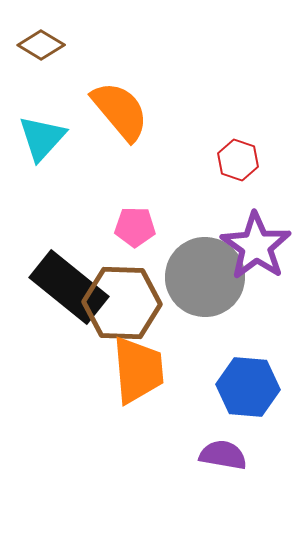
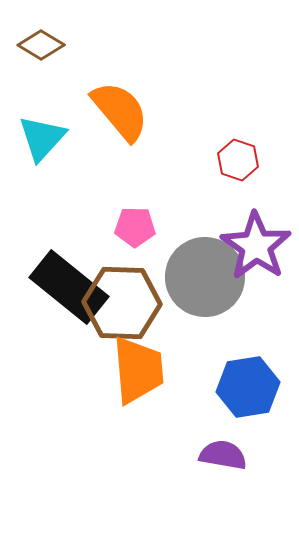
blue hexagon: rotated 14 degrees counterclockwise
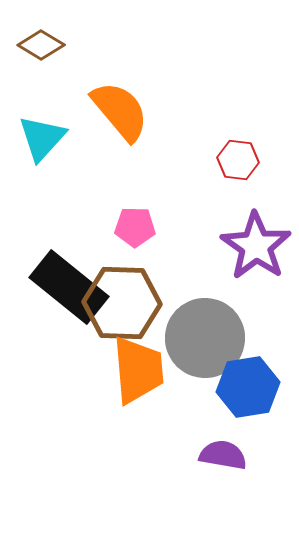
red hexagon: rotated 12 degrees counterclockwise
gray circle: moved 61 px down
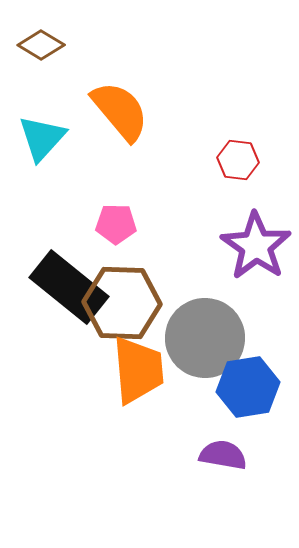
pink pentagon: moved 19 px left, 3 px up
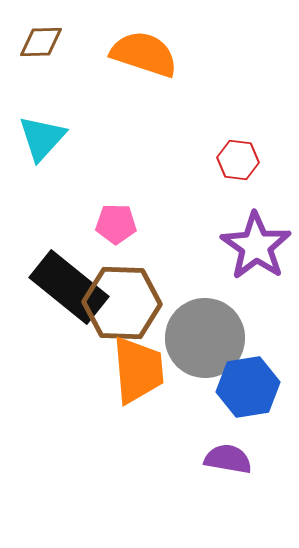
brown diamond: moved 3 px up; rotated 33 degrees counterclockwise
orange semicircle: moved 24 px right, 57 px up; rotated 32 degrees counterclockwise
purple semicircle: moved 5 px right, 4 px down
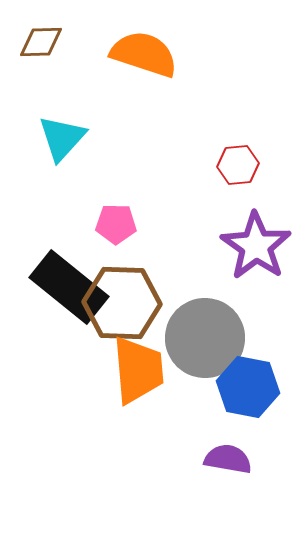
cyan triangle: moved 20 px right
red hexagon: moved 5 px down; rotated 12 degrees counterclockwise
blue hexagon: rotated 20 degrees clockwise
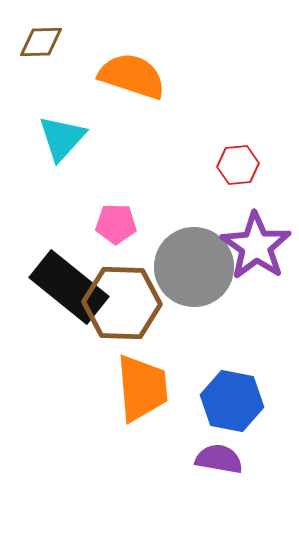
orange semicircle: moved 12 px left, 22 px down
gray circle: moved 11 px left, 71 px up
orange trapezoid: moved 4 px right, 18 px down
blue hexagon: moved 16 px left, 14 px down
purple semicircle: moved 9 px left
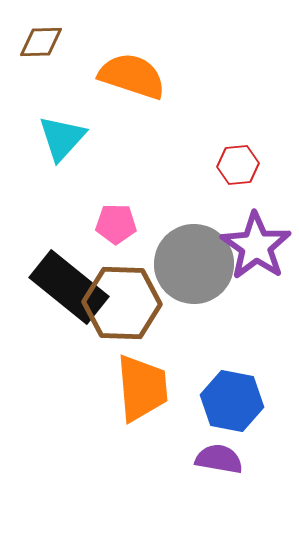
gray circle: moved 3 px up
